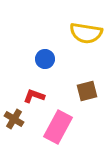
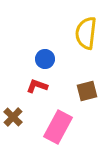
yellow semicircle: rotated 88 degrees clockwise
red L-shape: moved 3 px right, 10 px up
brown cross: moved 1 px left, 2 px up; rotated 12 degrees clockwise
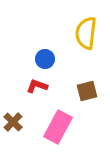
brown cross: moved 5 px down
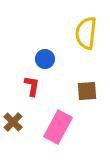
red L-shape: moved 5 px left; rotated 80 degrees clockwise
brown square: rotated 10 degrees clockwise
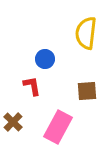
red L-shape: rotated 20 degrees counterclockwise
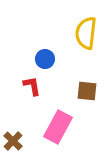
brown square: rotated 10 degrees clockwise
brown cross: moved 19 px down
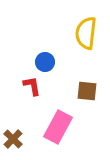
blue circle: moved 3 px down
brown cross: moved 2 px up
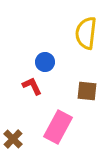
red L-shape: rotated 15 degrees counterclockwise
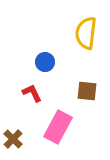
red L-shape: moved 7 px down
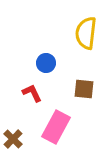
blue circle: moved 1 px right, 1 px down
brown square: moved 3 px left, 2 px up
pink rectangle: moved 2 px left
